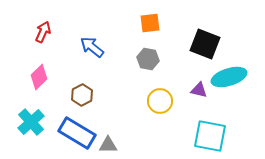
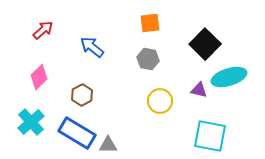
red arrow: moved 2 px up; rotated 25 degrees clockwise
black square: rotated 24 degrees clockwise
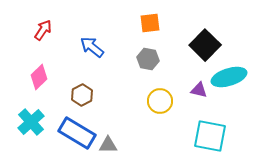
red arrow: rotated 15 degrees counterclockwise
black square: moved 1 px down
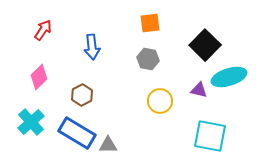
blue arrow: rotated 135 degrees counterclockwise
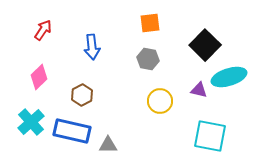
blue rectangle: moved 5 px left, 2 px up; rotated 18 degrees counterclockwise
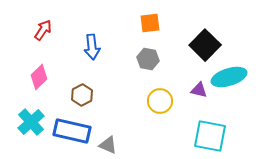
gray triangle: rotated 24 degrees clockwise
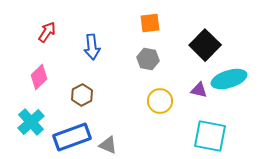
red arrow: moved 4 px right, 2 px down
cyan ellipse: moved 2 px down
blue rectangle: moved 6 px down; rotated 33 degrees counterclockwise
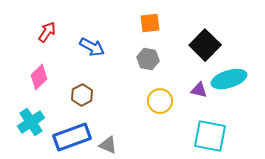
blue arrow: rotated 55 degrees counterclockwise
cyan cross: rotated 8 degrees clockwise
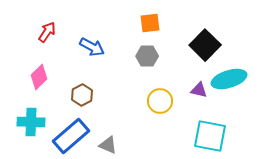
gray hexagon: moved 1 px left, 3 px up; rotated 10 degrees counterclockwise
cyan cross: rotated 36 degrees clockwise
blue rectangle: moved 1 px left, 1 px up; rotated 21 degrees counterclockwise
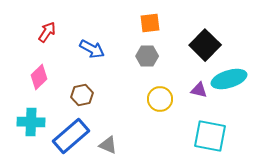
blue arrow: moved 2 px down
brown hexagon: rotated 15 degrees clockwise
yellow circle: moved 2 px up
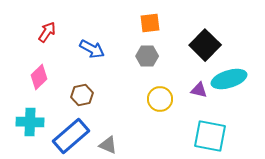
cyan cross: moved 1 px left
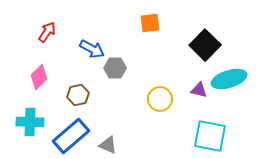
gray hexagon: moved 32 px left, 12 px down
brown hexagon: moved 4 px left
